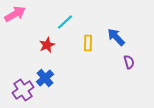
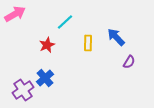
purple semicircle: rotated 48 degrees clockwise
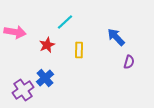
pink arrow: moved 18 px down; rotated 40 degrees clockwise
yellow rectangle: moved 9 px left, 7 px down
purple semicircle: rotated 16 degrees counterclockwise
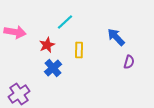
blue cross: moved 8 px right, 10 px up
purple cross: moved 4 px left, 4 px down
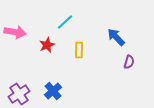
blue cross: moved 23 px down
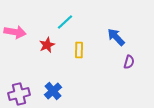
purple cross: rotated 20 degrees clockwise
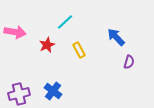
yellow rectangle: rotated 28 degrees counterclockwise
blue cross: rotated 12 degrees counterclockwise
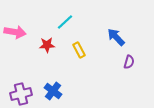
red star: rotated 21 degrees clockwise
purple cross: moved 2 px right
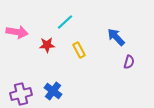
pink arrow: moved 2 px right
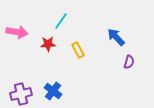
cyan line: moved 4 px left, 1 px up; rotated 12 degrees counterclockwise
red star: moved 1 px right, 1 px up
yellow rectangle: moved 1 px left
